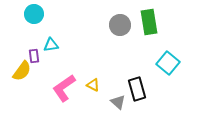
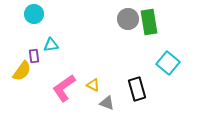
gray circle: moved 8 px right, 6 px up
gray triangle: moved 11 px left, 1 px down; rotated 21 degrees counterclockwise
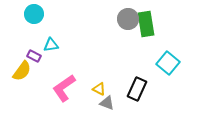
green rectangle: moved 3 px left, 2 px down
purple rectangle: rotated 56 degrees counterclockwise
yellow triangle: moved 6 px right, 4 px down
black rectangle: rotated 40 degrees clockwise
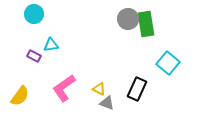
yellow semicircle: moved 2 px left, 25 px down
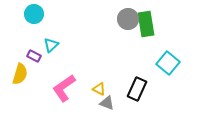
cyan triangle: rotated 35 degrees counterclockwise
yellow semicircle: moved 22 px up; rotated 20 degrees counterclockwise
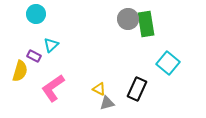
cyan circle: moved 2 px right
yellow semicircle: moved 3 px up
pink L-shape: moved 11 px left
gray triangle: rotated 35 degrees counterclockwise
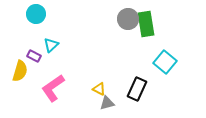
cyan square: moved 3 px left, 1 px up
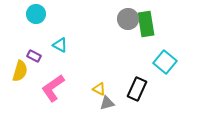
cyan triangle: moved 9 px right; rotated 49 degrees counterclockwise
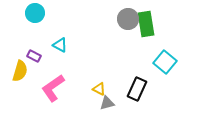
cyan circle: moved 1 px left, 1 px up
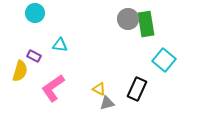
cyan triangle: rotated 21 degrees counterclockwise
cyan square: moved 1 px left, 2 px up
